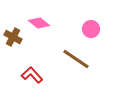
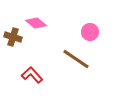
pink diamond: moved 3 px left
pink circle: moved 1 px left, 3 px down
brown cross: rotated 12 degrees counterclockwise
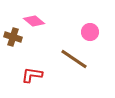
pink diamond: moved 2 px left, 2 px up
brown line: moved 2 px left
red L-shape: rotated 40 degrees counterclockwise
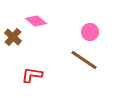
pink diamond: moved 2 px right
brown cross: rotated 24 degrees clockwise
brown line: moved 10 px right, 1 px down
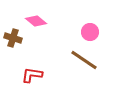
brown cross: moved 1 px down; rotated 24 degrees counterclockwise
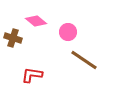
pink circle: moved 22 px left
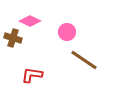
pink diamond: moved 6 px left; rotated 15 degrees counterclockwise
pink circle: moved 1 px left
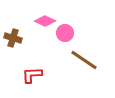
pink diamond: moved 15 px right
pink circle: moved 2 px left, 1 px down
red L-shape: rotated 10 degrees counterclockwise
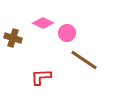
pink diamond: moved 2 px left, 2 px down
pink circle: moved 2 px right
red L-shape: moved 9 px right, 2 px down
